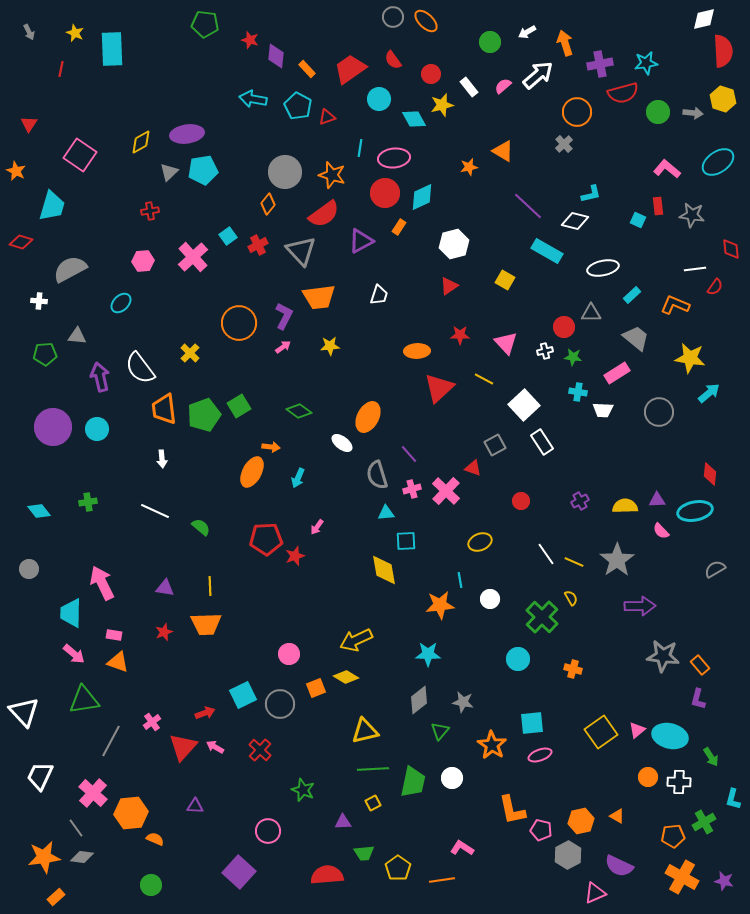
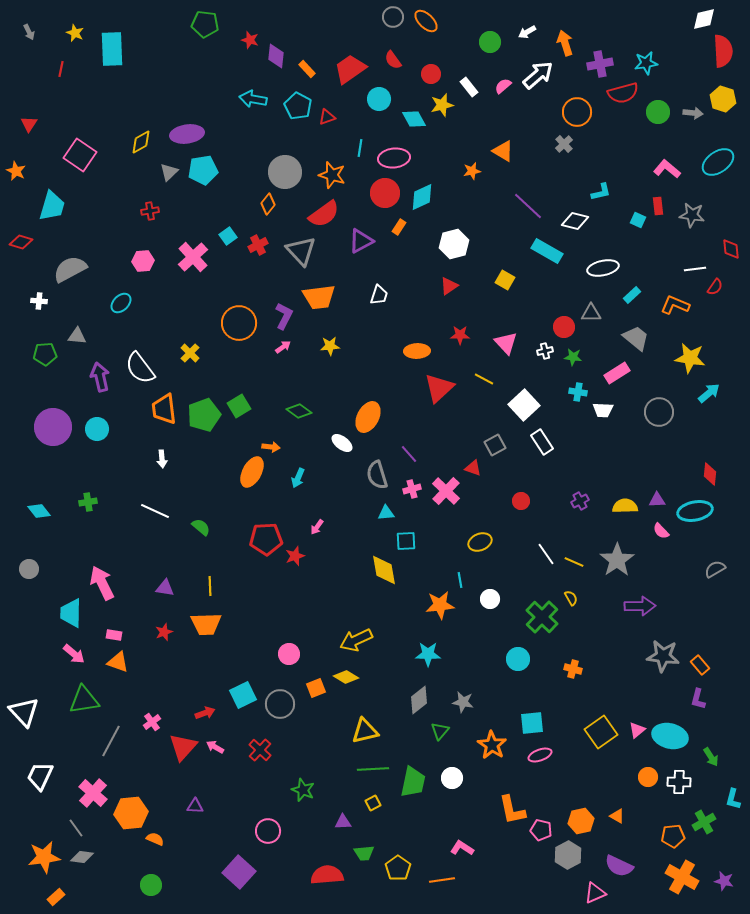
orange star at (469, 167): moved 3 px right, 4 px down
cyan L-shape at (591, 194): moved 10 px right, 2 px up
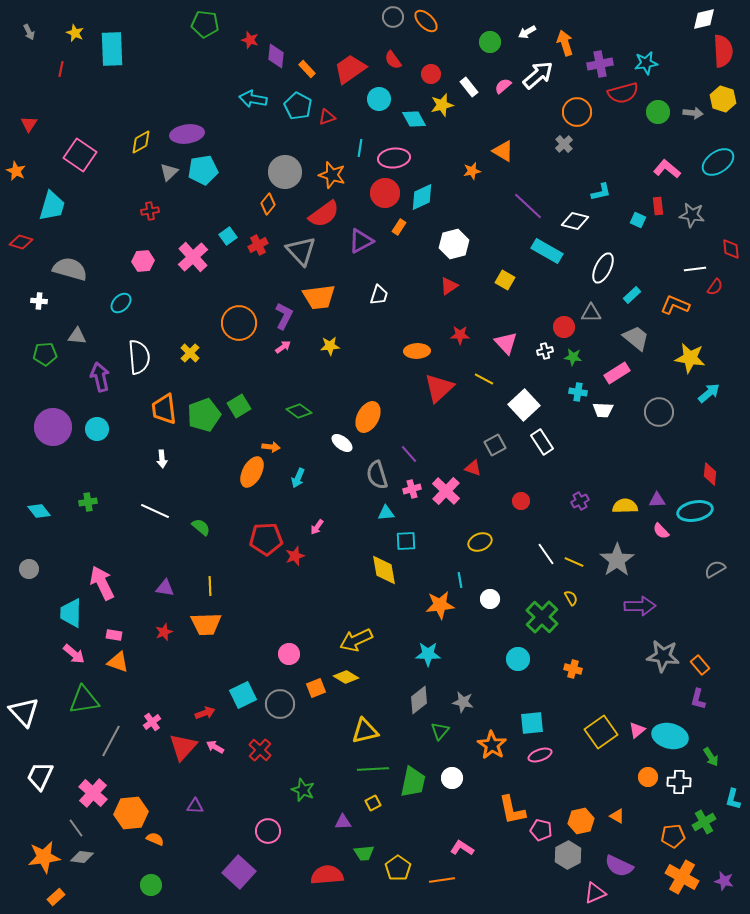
white ellipse at (603, 268): rotated 52 degrees counterclockwise
gray semicircle at (70, 269): rotated 44 degrees clockwise
white semicircle at (140, 368): moved 1 px left, 11 px up; rotated 148 degrees counterclockwise
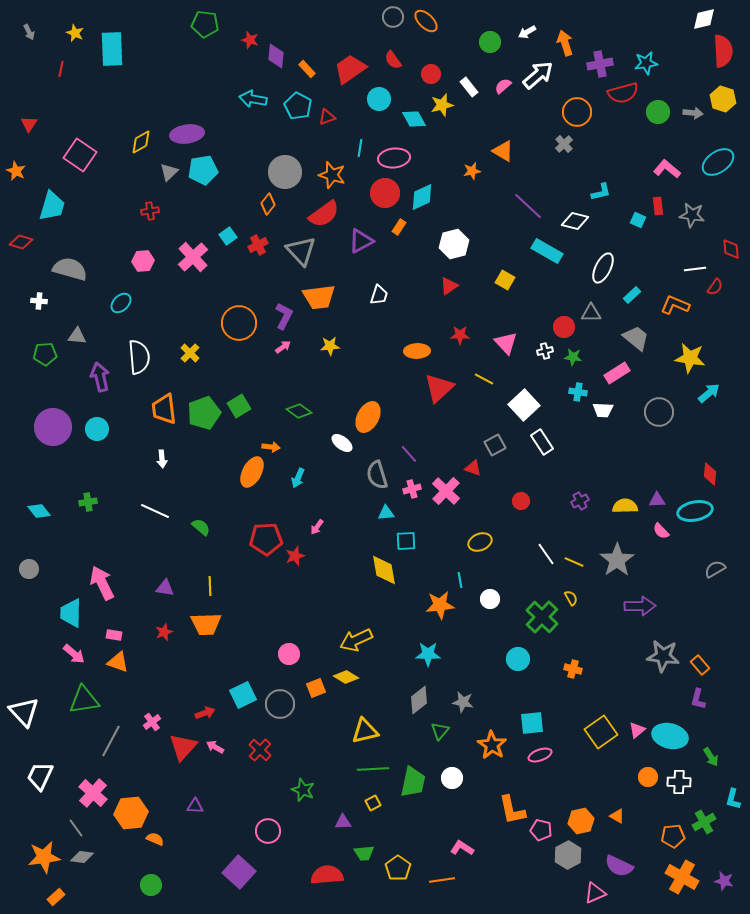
green pentagon at (204, 415): moved 2 px up
